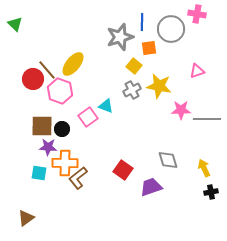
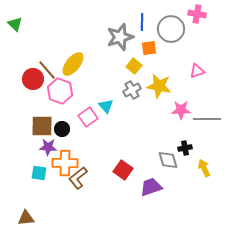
cyan triangle: rotated 28 degrees clockwise
black cross: moved 26 px left, 44 px up
brown triangle: rotated 30 degrees clockwise
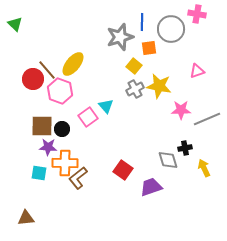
gray cross: moved 3 px right, 1 px up
gray line: rotated 24 degrees counterclockwise
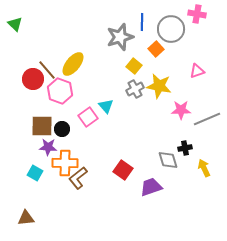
orange square: moved 7 px right, 1 px down; rotated 35 degrees counterclockwise
cyan square: moved 4 px left; rotated 21 degrees clockwise
